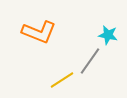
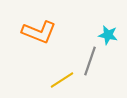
gray line: rotated 16 degrees counterclockwise
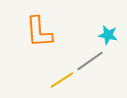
orange L-shape: rotated 64 degrees clockwise
gray line: rotated 36 degrees clockwise
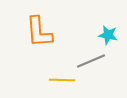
gray line: moved 1 px right; rotated 12 degrees clockwise
yellow line: rotated 35 degrees clockwise
